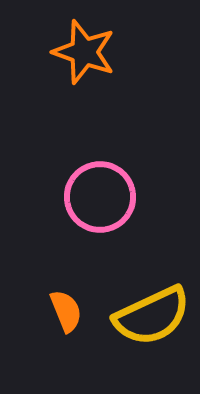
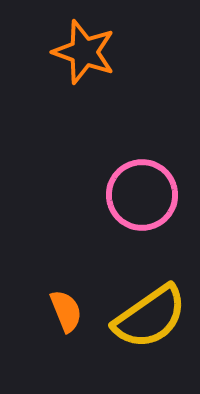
pink circle: moved 42 px right, 2 px up
yellow semicircle: moved 2 px left, 1 px down; rotated 10 degrees counterclockwise
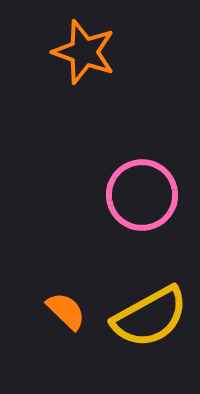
orange semicircle: rotated 24 degrees counterclockwise
yellow semicircle: rotated 6 degrees clockwise
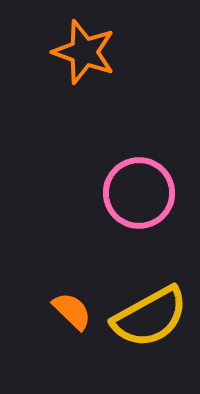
pink circle: moved 3 px left, 2 px up
orange semicircle: moved 6 px right
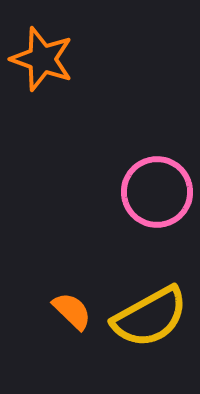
orange star: moved 42 px left, 7 px down
pink circle: moved 18 px right, 1 px up
